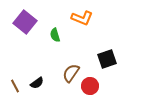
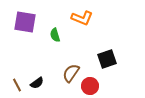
purple square: rotated 30 degrees counterclockwise
brown line: moved 2 px right, 1 px up
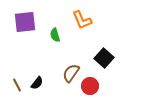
orange L-shape: moved 2 px down; rotated 45 degrees clockwise
purple square: rotated 15 degrees counterclockwise
black square: moved 3 px left, 1 px up; rotated 30 degrees counterclockwise
black semicircle: rotated 16 degrees counterclockwise
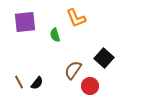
orange L-shape: moved 6 px left, 2 px up
brown semicircle: moved 2 px right, 3 px up
brown line: moved 2 px right, 3 px up
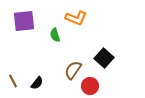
orange L-shape: rotated 45 degrees counterclockwise
purple square: moved 1 px left, 1 px up
brown line: moved 6 px left, 1 px up
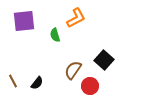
orange L-shape: rotated 50 degrees counterclockwise
black square: moved 2 px down
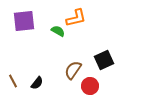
orange L-shape: rotated 15 degrees clockwise
green semicircle: moved 3 px right, 4 px up; rotated 136 degrees clockwise
black square: rotated 24 degrees clockwise
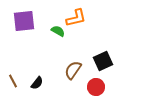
black square: moved 1 px left, 1 px down
red circle: moved 6 px right, 1 px down
